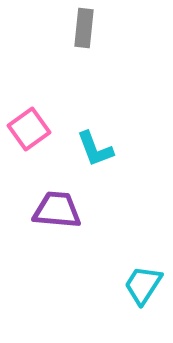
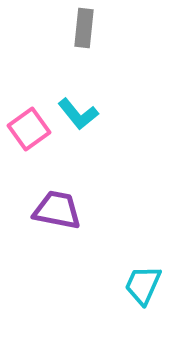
cyan L-shape: moved 17 px left, 35 px up; rotated 18 degrees counterclockwise
purple trapezoid: rotated 6 degrees clockwise
cyan trapezoid: rotated 9 degrees counterclockwise
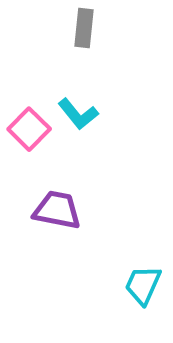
pink square: rotated 9 degrees counterclockwise
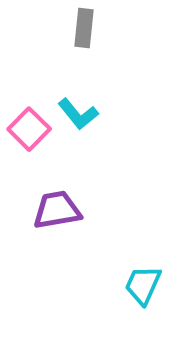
purple trapezoid: rotated 21 degrees counterclockwise
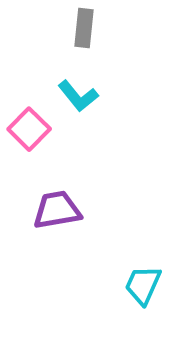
cyan L-shape: moved 18 px up
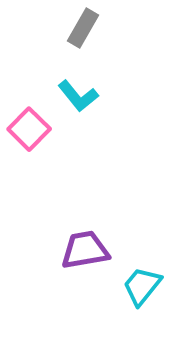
gray rectangle: moved 1 px left; rotated 24 degrees clockwise
purple trapezoid: moved 28 px right, 40 px down
cyan trapezoid: moved 1 px left, 1 px down; rotated 15 degrees clockwise
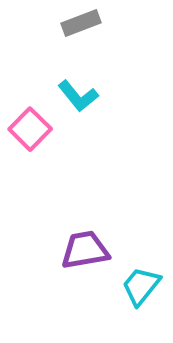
gray rectangle: moved 2 px left, 5 px up; rotated 39 degrees clockwise
pink square: moved 1 px right
cyan trapezoid: moved 1 px left
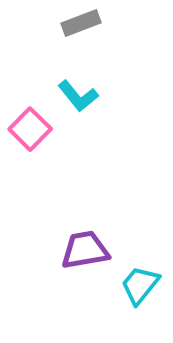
cyan trapezoid: moved 1 px left, 1 px up
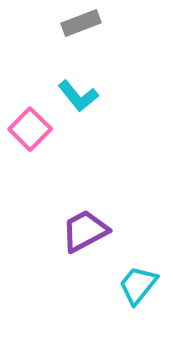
purple trapezoid: moved 19 px up; rotated 18 degrees counterclockwise
cyan trapezoid: moved 2 px left
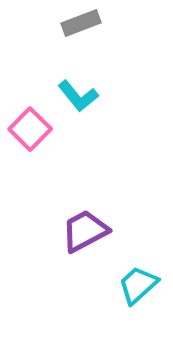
cyan trapezoid: rotated 9 degrees clockwise
